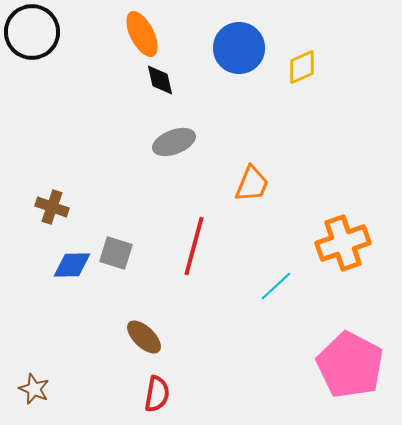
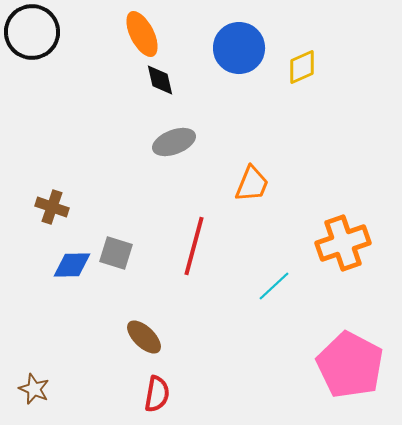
cyan line: moved 2 px left
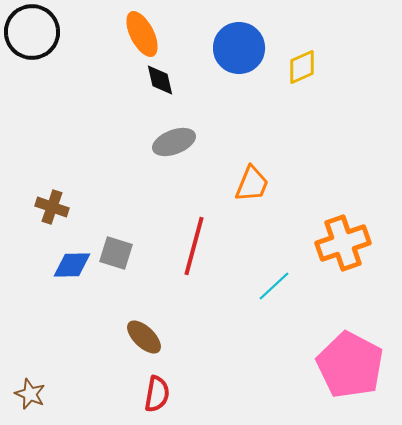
brown star: moved 4 px left, 5 px down
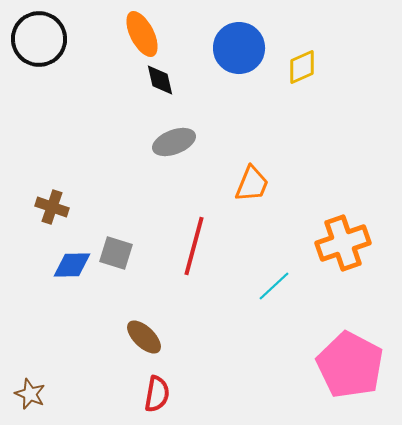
black circle: moved 7 px right, 7 px down
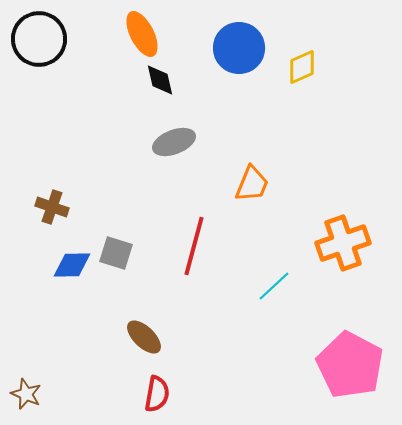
brown star: moved 4 px left
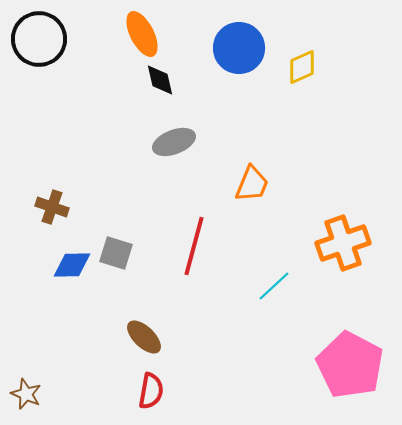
red semicircle: moved 6 px left, 3 px up
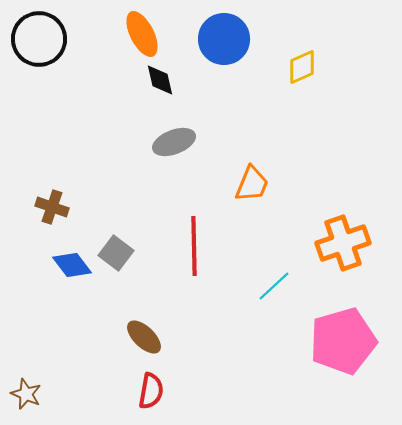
blue circle: moved 15 px left, 9 px up
red line: rotated 16 degrees counterclockwise
gray square: rotated 20 degrees clockwise
blue diamond: rotated 54 degrees clockwise
pink pentagon: moved 7 px left, 24 px up; rotated 28 degrees clockwise
